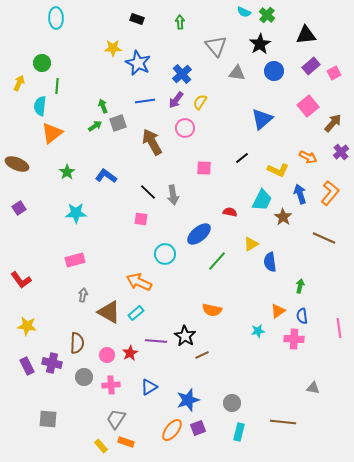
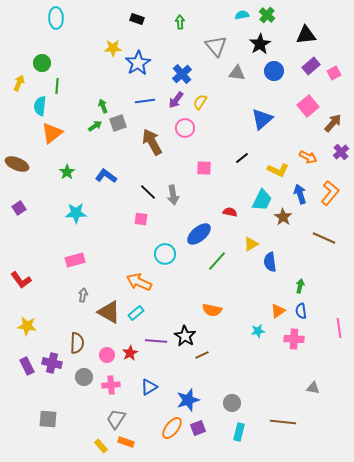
cyan semicircle at (244, 12): moved 2 px left, 3 px down; rotated 144 degrees clockwise
blue star at (138, 63): rotated 15 degrees clockwise
blue semicircle at (302, 316): moved 1 px left, 5 px up
orange ellipse at (172, 430): moved 2 px up
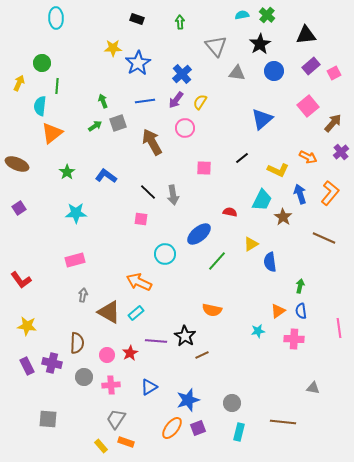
green arrow at (103, 106): moved 5 px up
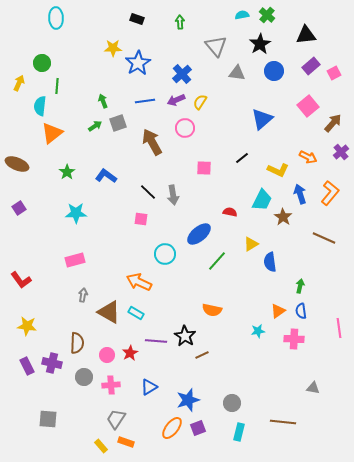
purple arrow at (176, 100): rotated 30 degrees clockwise
cyan rectangle at (136, 313): rotated 70 degrees clockwise
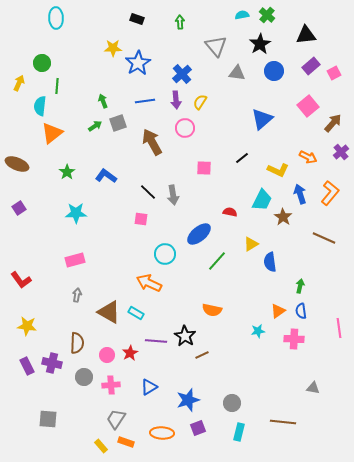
purple arrow at (176, 100): rotated 72 degrees counterclockwise
orange arrow at (139, 282): moved 10 px right, 1 px down
gray arrow at (83, 295): moved 6 px left
orange ellipse at (172, 428): moved 10 px left, 5 px down; rotated 55 degrees clockwise
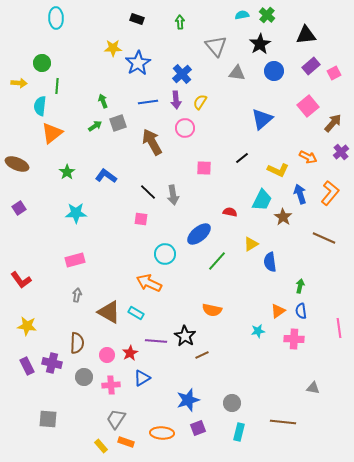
yellow arrow at (19, 83): rotated 70 degrees clockwise
blue line at (145, 101): moved 3 px right, 1 px down
blue triangle at (149, 387): moved 7 px left, 9 px up
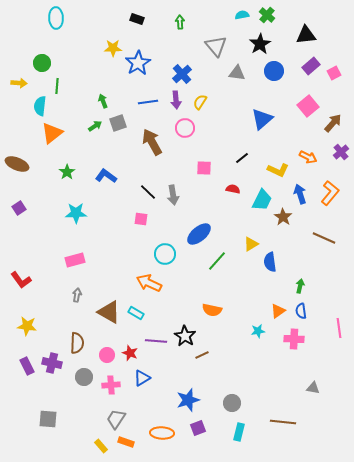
red semicircle at (230, 212): moved 3 px right, 23 px up
red star at (130, 353): rotated 21 degrees counterclockwise
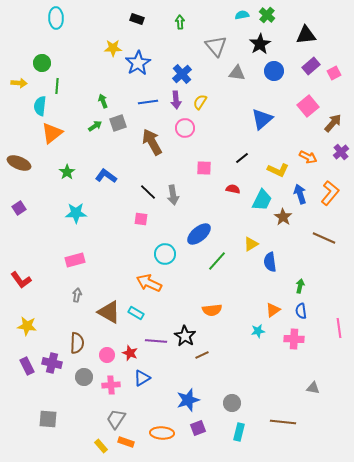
brown ellipse at (17, 164): moved 2 px right, 1 px up
orange semicircle at (212, 310): rotated 18 degrees counterclockwise
orange triangle at (278, 311): moved 5 px left, 1 px up
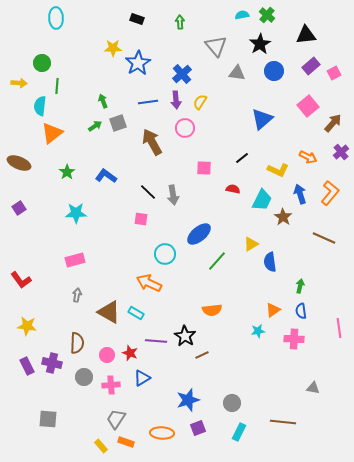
cyan rectangle at (239, 432): rotated 12 degrees clockwise
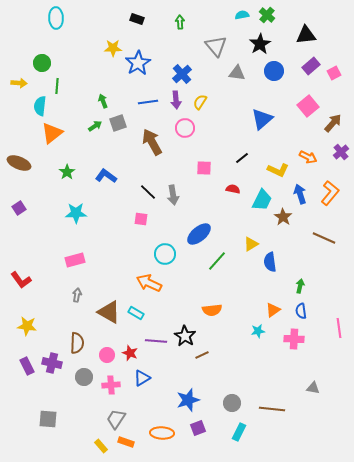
brown line at (283, 422): moved 11 px left, 13 px up
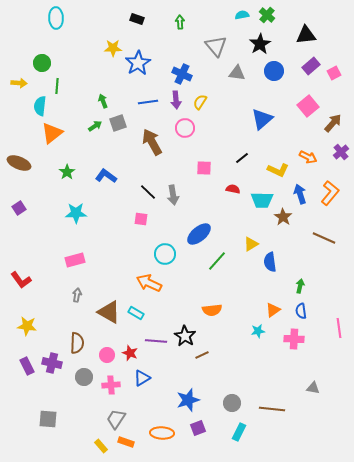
blue cross at (182, 74): rotated 24 degrees counterclockwise
cyan trapezoid at (262, 200): rotated 65 degrees clockwise
